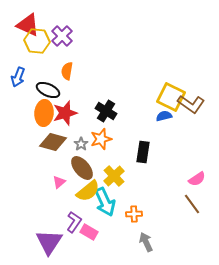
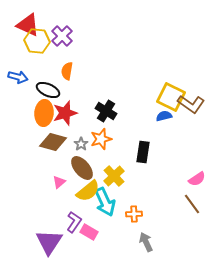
blue arrow: rotated 96 degrees counterclockwise
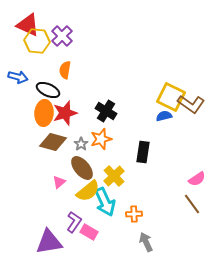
orange semicircle: moved 2 px left, 1 px up
purple triangle: rotated 48 degrees clockwise
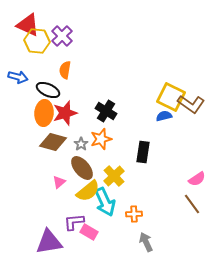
purple L-shape: rotated 130 degrees counterclockwise
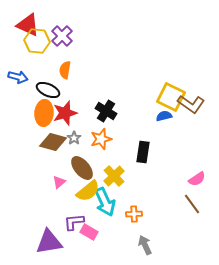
gray star: moved 7 px left, 6 px up
gray arrow: moved 1 px left, 3 px down
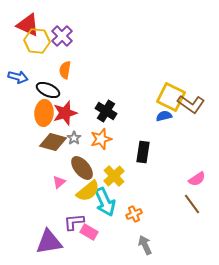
orange cross: rotated 21 degrees counterclockwise
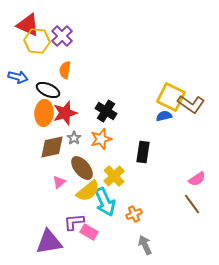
brown diamond: moved 1 px left, 5 px down; rotated 28 degrees counterclockwise
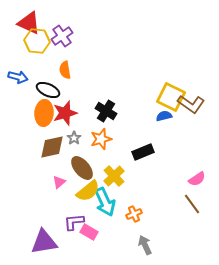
red triangle: moved 1 px right, 2 px up
purple cross: rotated 10 degrees clockwise
orange semicircle: rotated 18 degrees counterclockwise
black rectangle: rotated 60 degrees clockwise
purple triangle: moved 5 px left
